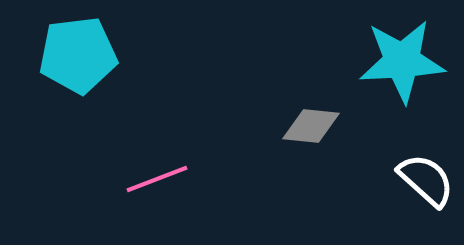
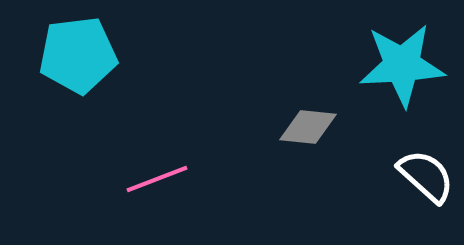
cyan star: moved 4 px down
gray diamond: moved 3 px left, 1 px down
white semicircle: moved 4 px up
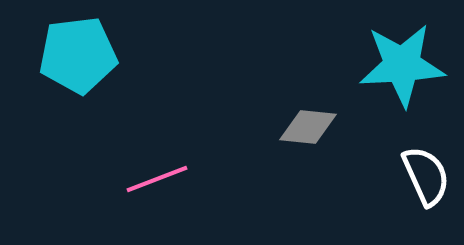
white semicircle: rotated 24 degrees clockwise
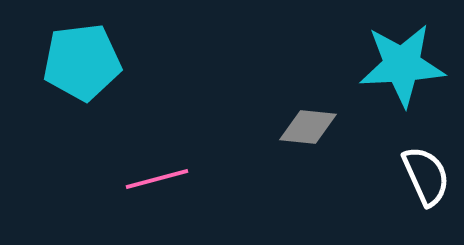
cyan pentagon: moved 4 px right, 7 px down
pink line: rotated 6 degrees clockwise
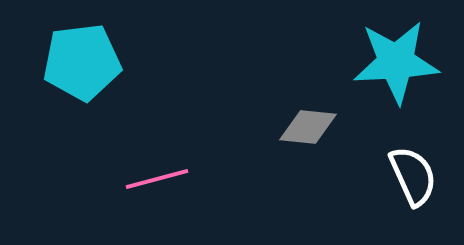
cyan star: moved 6 px left, 3 px up
white semicircle: moved 13 px left
